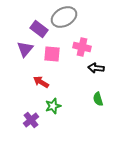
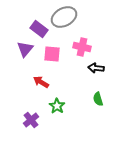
green star: moved 4 px right; rotated 21 degrees counterclockwise
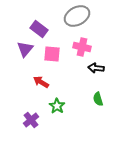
gray ellipse: moved 13 px right, 1 px up
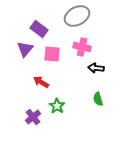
purple cross: moved 2 px right, 3 px up
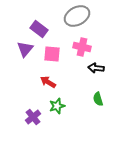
red arrow: moved 7 px right
green star: rotated 21 degrees clockwise
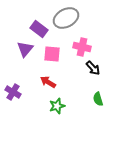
gray ellipse: moved 11 px left, 2 px down
black arrow: moved 3 px left; rotated 140 degrees counterclockwise
purple cross: moved 20 px left, 25 px up; rotated 21 degrees counterclockwise
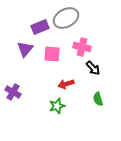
purple rectangle: moved 1 px right, 2 px up; rotated 60 degrees counterclockwise
red arrow: moved 18 px right, 2 px down; rotated 49 degrees counterclockwise
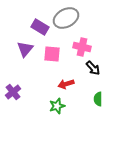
purple rectangle: rotated 54 degrees clockwise
purple cross: rotated 21 degrees clockwise
green semicircle: rotated 16 degrees clockwise
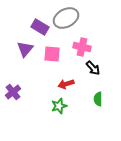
green star: moved 2 px right
